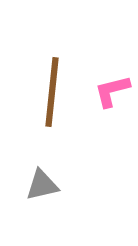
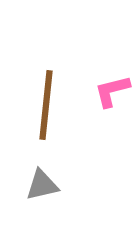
brown line: moved 6 px left, 13 px down
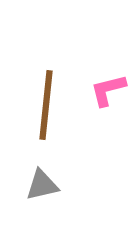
pink L-shape: moved 4 px left, 1 px up
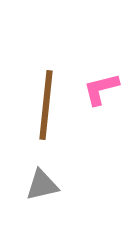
pink L-shape: moved 7 px left, 1 px up
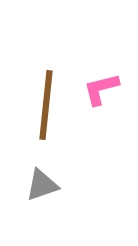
gray triangle: rotated 6 degrees counterclockwise
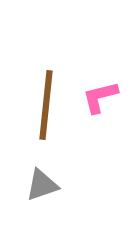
pink L-shape: moved 1 px left, 8 px down
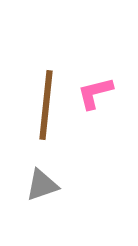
pink L-shape: moved 5 px left, 4 px up
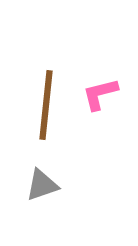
pink L-shape: moved 5 px right, 1 px down
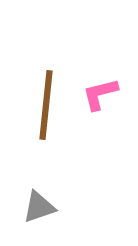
gray triangle: moved 3 px left, 22 px down
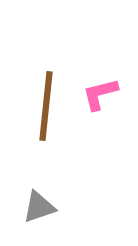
brown line: moved 1 px down
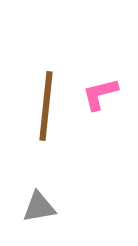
gray triangle: rotated 9 degrees clockwise
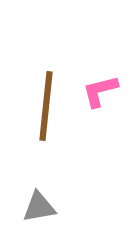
pink L-shape: moved 3 px up
